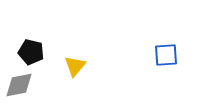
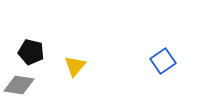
blue square: moved 3 px left, 6 px down; rotated 30 degrees counterclockwise
gray diamond: rotated 20 degrees clockwise
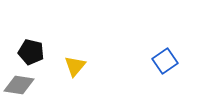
blue square: moved 2 px right
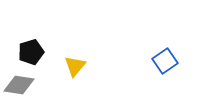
black pentagon: rotated 30 degrees counterclockwise
